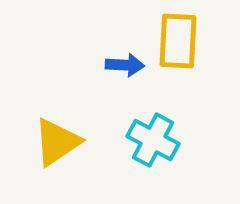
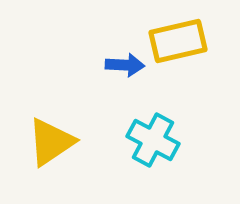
yellow rectangle: rotated 74 degrees clockwise
yellow triangle: moved 6 px left
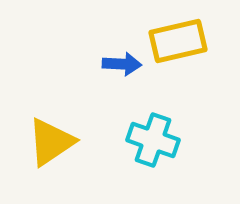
blue arrow: moved 3 px left, 1 px up
cyan cross: rotated 9 degrees counterclockwise
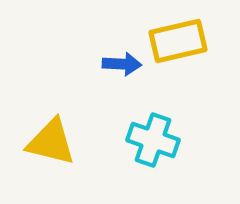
yellow triangle: rotated 48 degrees clockwise
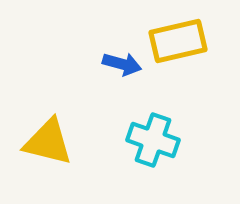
blue arrow: rotated 12 degrees clockwise
yellow triangle: moved 3 px left
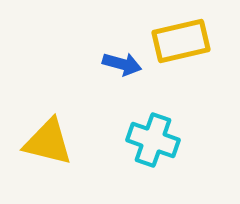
yellow rectangle: moved 3 px right
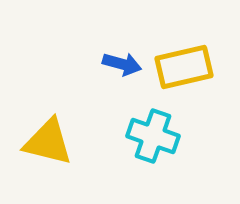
yellow rectangle: moved 3 px right, 26 px down
cyan cross: moved 4 px up
